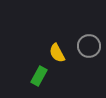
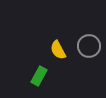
yellow semicircle: moved 1 px right, 3 px up
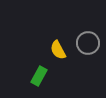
gray circle: moved 1 px left, 3 px up
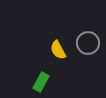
green rectangle: moved 2 px right, 6 px down
